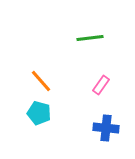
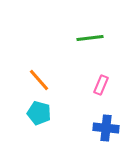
orange line: moved 2 px left, 1 px up
pink rectangle: rotated 12 degrees counterclockwise
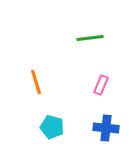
orange line: moved 3 px left, 2 px down; rotated 25 degrees clockwise
cyan pentagon: moved 13 px right, 14 px down
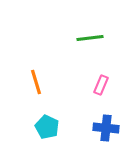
cyan pentagon: moved 5 px left; rotated 10 degrees clockwise
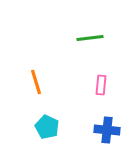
pink rectangle: rotated 18 degrees counterclockwise
blue cross: moved 1 px right, 2 px down
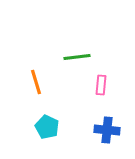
green line: moved 13 px left, 19 px down
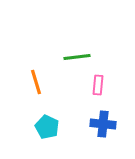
pink rectangle: moved 3 px left
blue cross: moved 4 px left, 6 px up
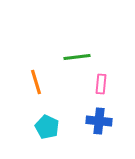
pink rectangle: moved 3 px right, 1 px up
blue cross: moved 4 px left, 3 px up
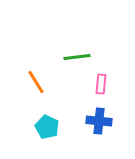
orange line: rotated 15 degrees counterclockwise
